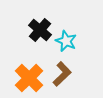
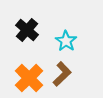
black cross: moved 13 px left
cyan star: rotated 10 degrees clockwise
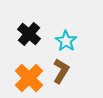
black cross: moved 2 px right, 4 px down
brown L-shape: moved 1 px left, 3 px up; rotated 15 degrees counterclockwise
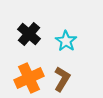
brown L-shape: moved 1 px right, 8 px down
orange cross: rotated 20 degrees clockwise
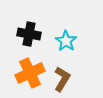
black cross: rotated 30 degrees counterclockwise
orange cross: moved 1 px right, 5 px up
